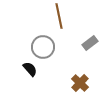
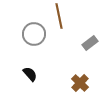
gray circle: moved 9 px left, 13 px up
black semicircle: moved 5 px down
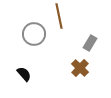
gray rectangle: rotated 21 degrees counterclockwise
black semicircle: moved 6 px left
brown cross: moved 15 px up
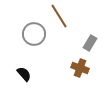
brown line: rotated 20 degrees counterclockwise
brown cross: rotated 24 degrees counterclockwise
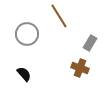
gray circle: moved 7 px left
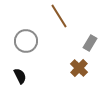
gray circle: moved 1 px left, 7 px down
brown cross: moved 1 px left; rotated 24 degrees clockwise
black semicircle: moved 4 px left, 2 px down; rotated 14 degrees clockwise
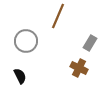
brown line: moved 1 px left; rotated 55 degrees clockwise
brown cross: rotated 18 degrees counterclockwise
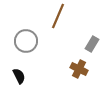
gray rectangle: moved 2 px right, 1 px down
brown cross: moved 1 px down
black semicircle: moved 1 px left
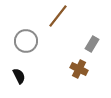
brown line: rotated 15 degrees clockwise
